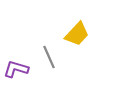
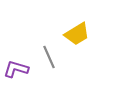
yellow trapezoid: rotated 16 degrees clockwise
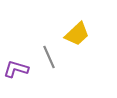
yellow trapezoid: rotated 12 degrees counterclockwise
